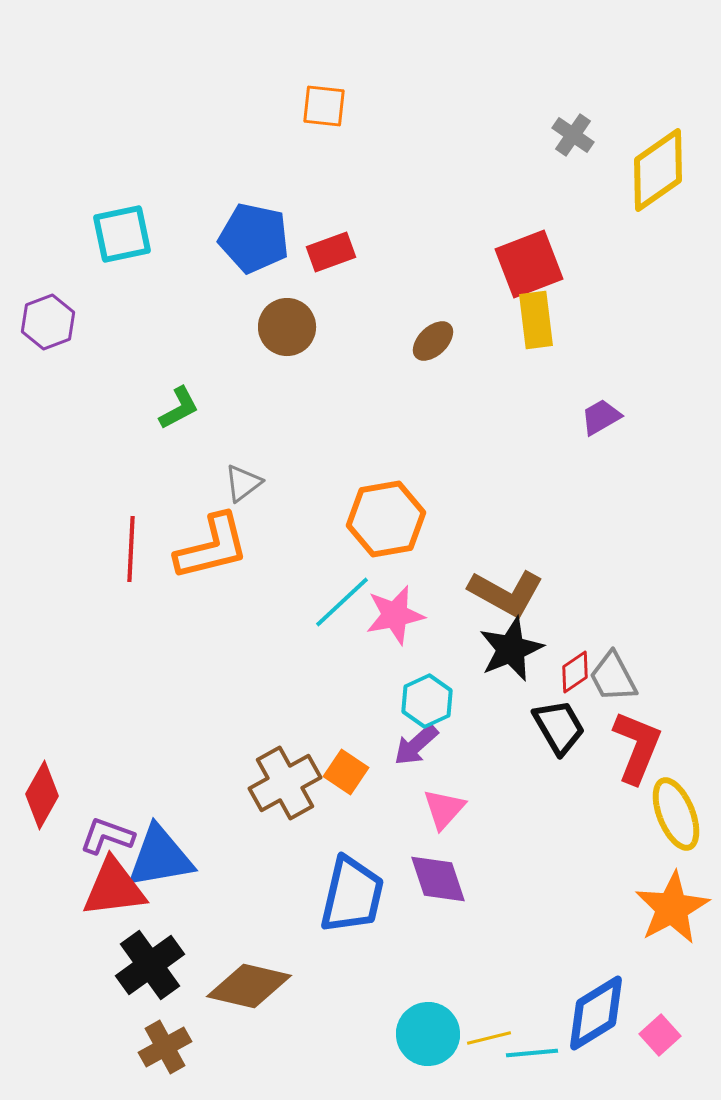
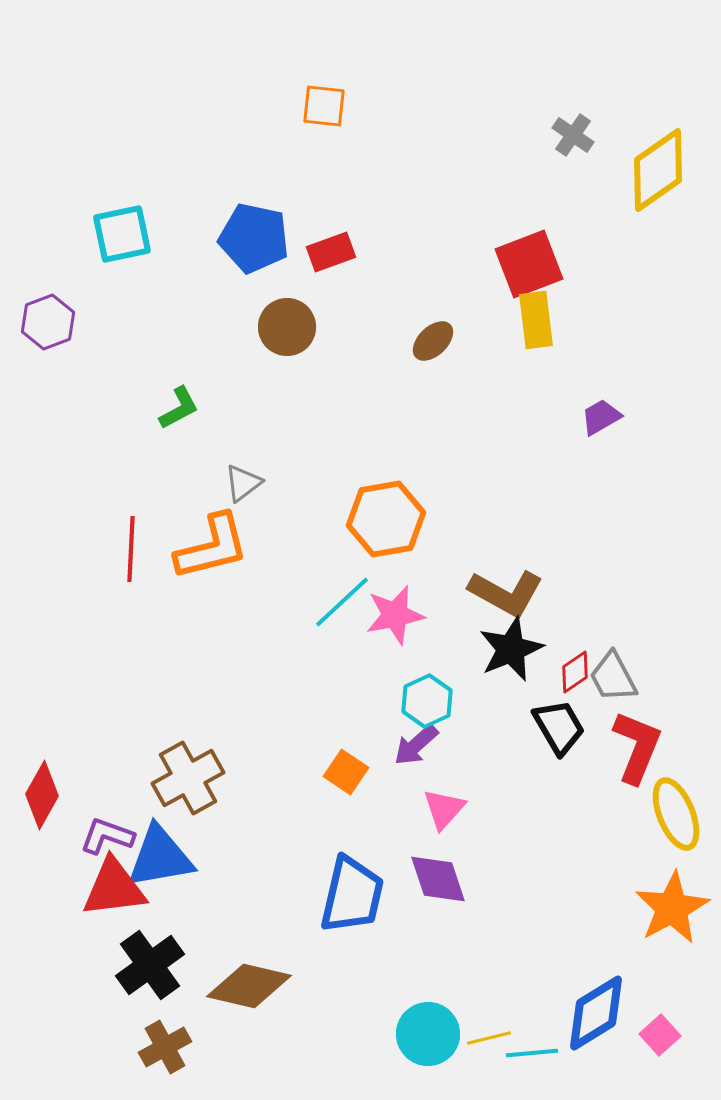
brown cross at (285, 783): moved 97 px left, 5 px up
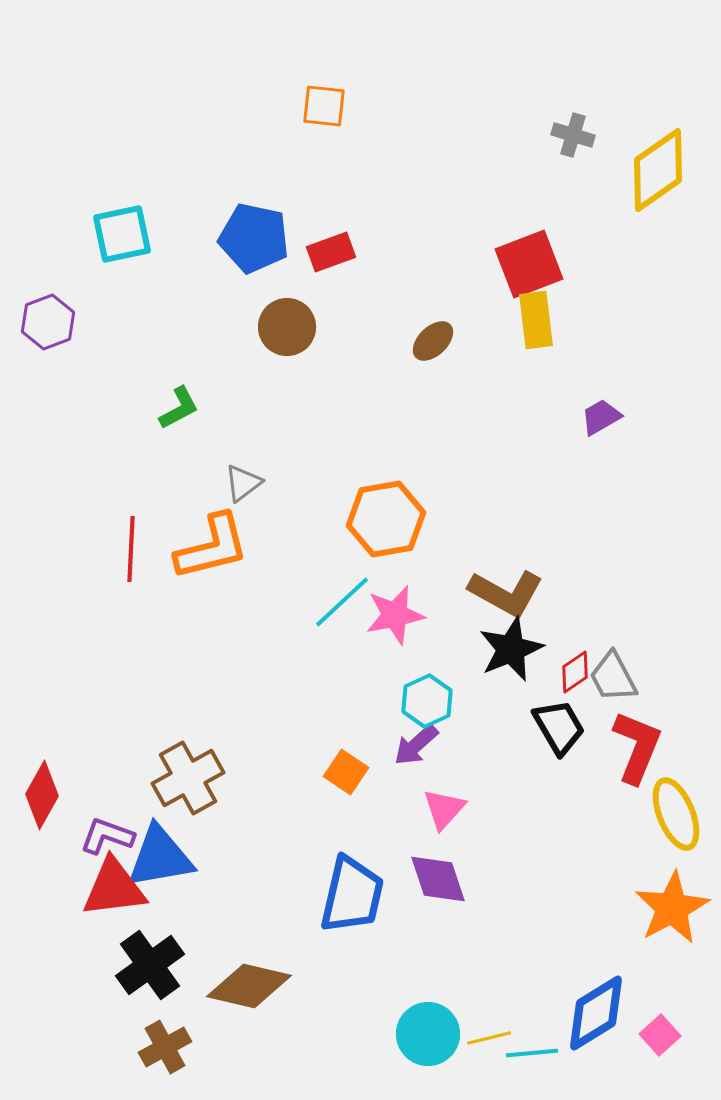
gray cross at (573, 135): rotated 18 degrees counterclockwise
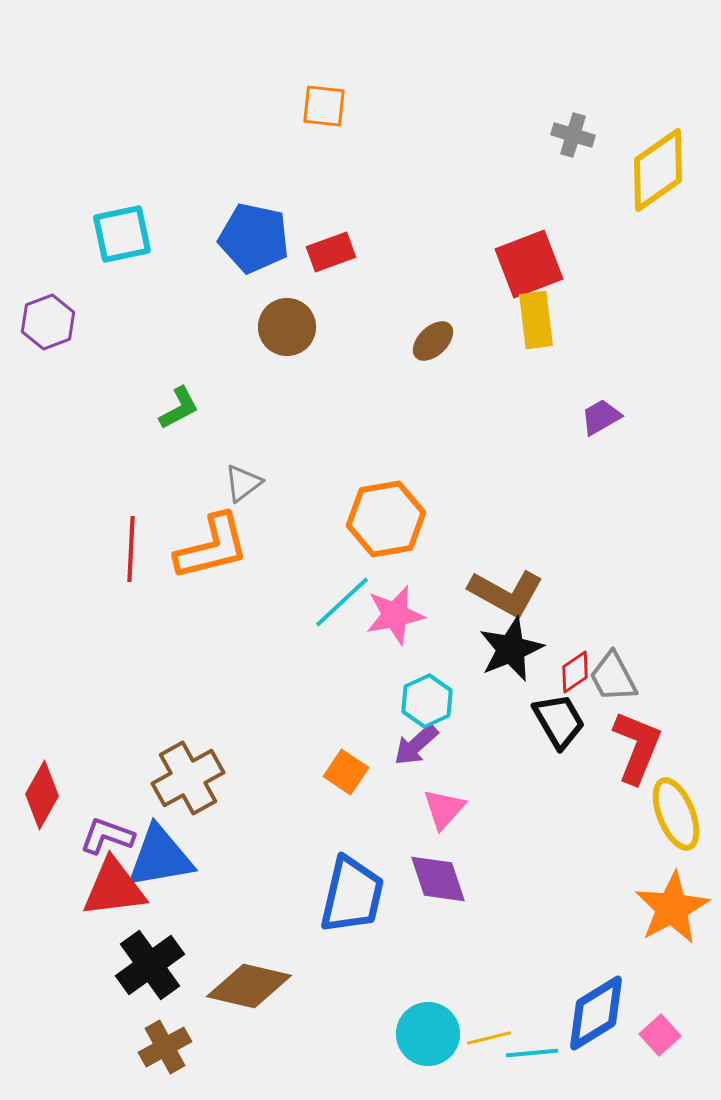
black trapezoid at (559, 727): moved 6 px up
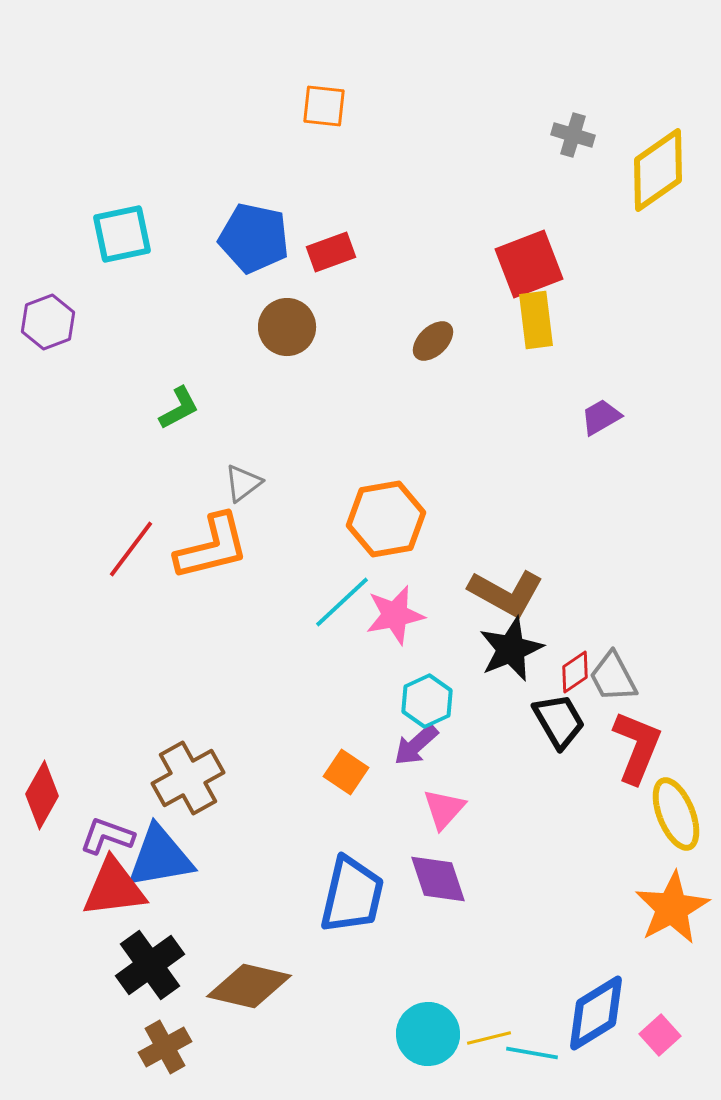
red line at (131, 549): rotated 34 degrees clockwise
cyan line at (532, 1053): rotated 15 degrees clockwise
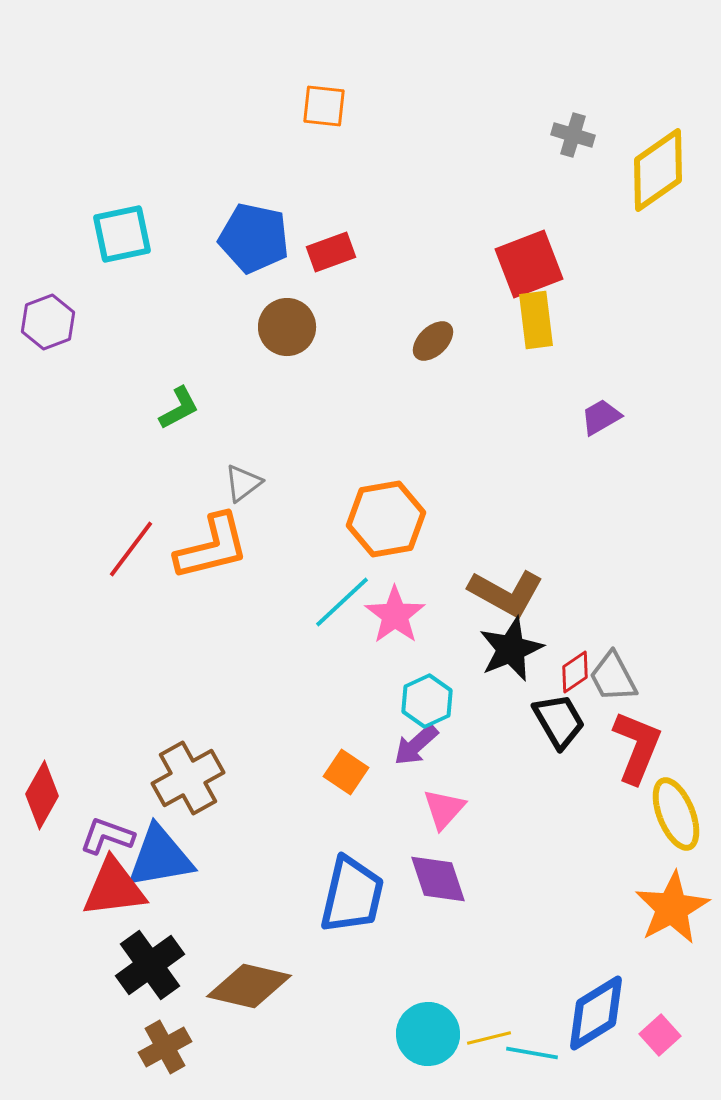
pink star at (395, 615): rotated 24 degrees counterclockwise
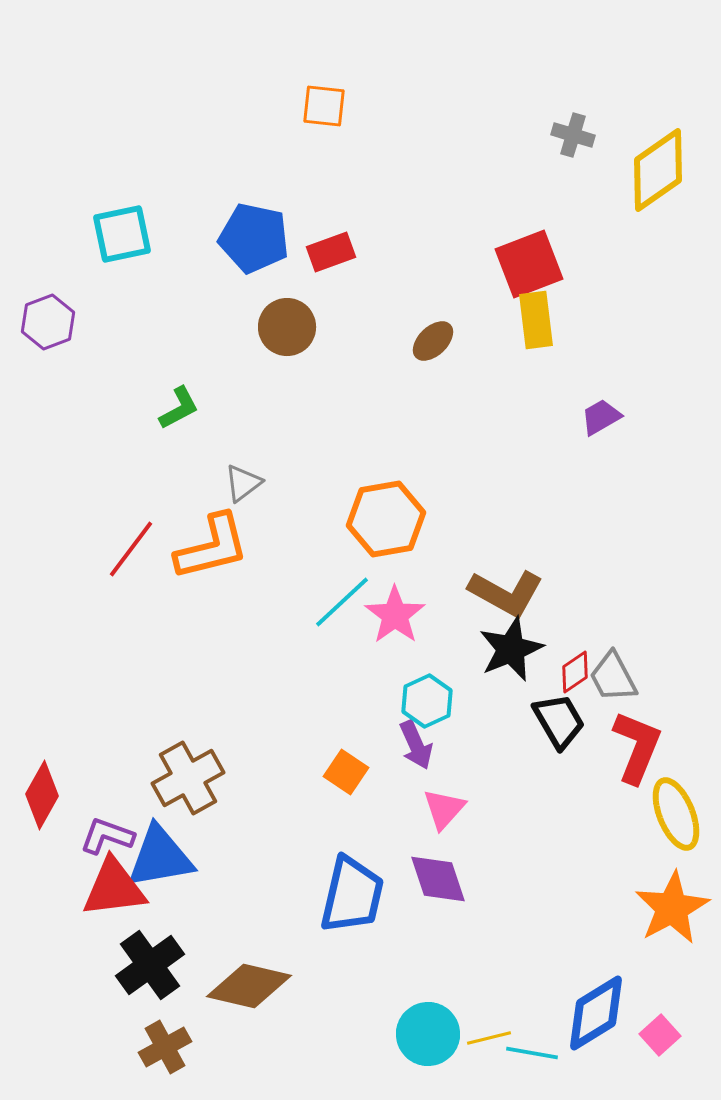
purple arrow at (416, 745): rotated 72 degrees counterclockwise
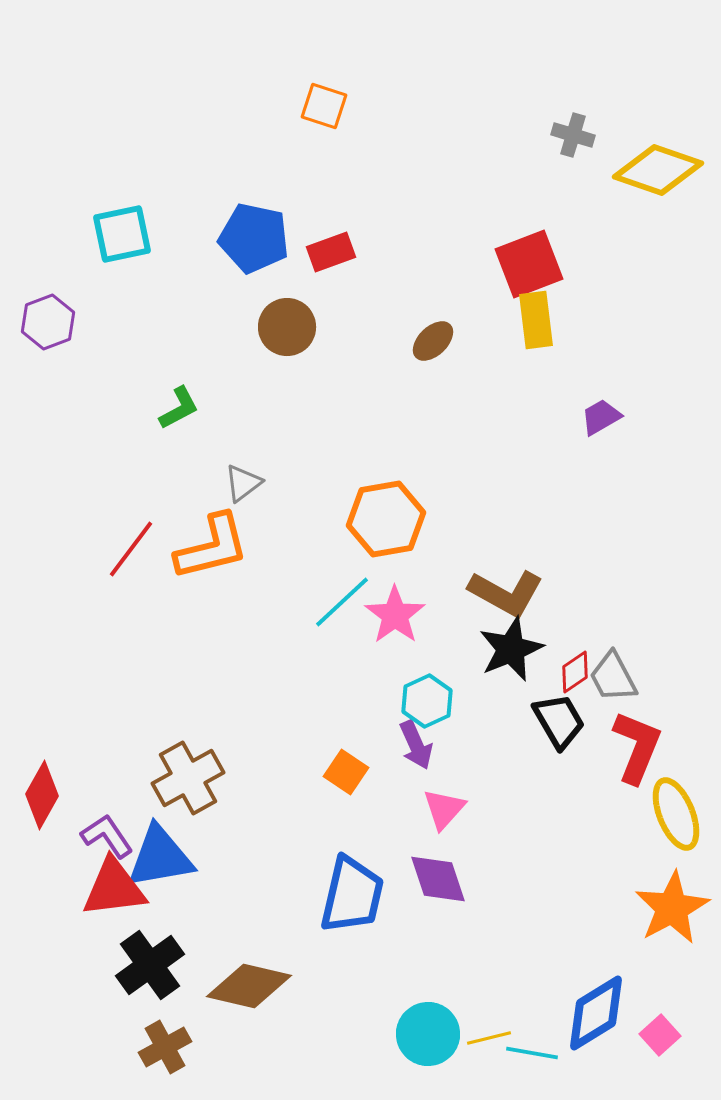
orange square at (324, 106): rotated 12 degrees clockwise
yellow diamond at (658, 170): rotated 54 degrees clockwise
purple L-shape at (107, 836): rotated 36 degrees clockwise
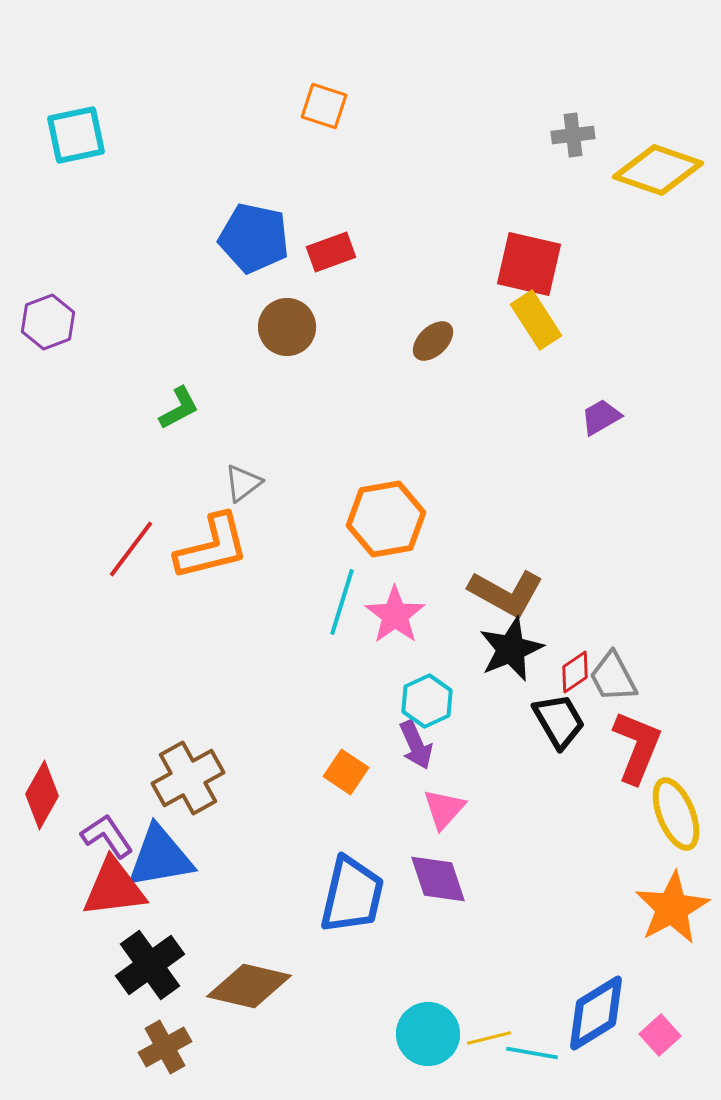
gray cross at (573, 135): rotated 24 degrees counterclockwise
cyan square at (122, 234): moved 46 px left, 99 px up
red square at (529, 264): rotated 34 degrees clockwise
yellow rectangle at (536, 320): rotated 26 degrees counterclockwise
cyan line at (342, 602): rotated 30 degrees counterclockwise
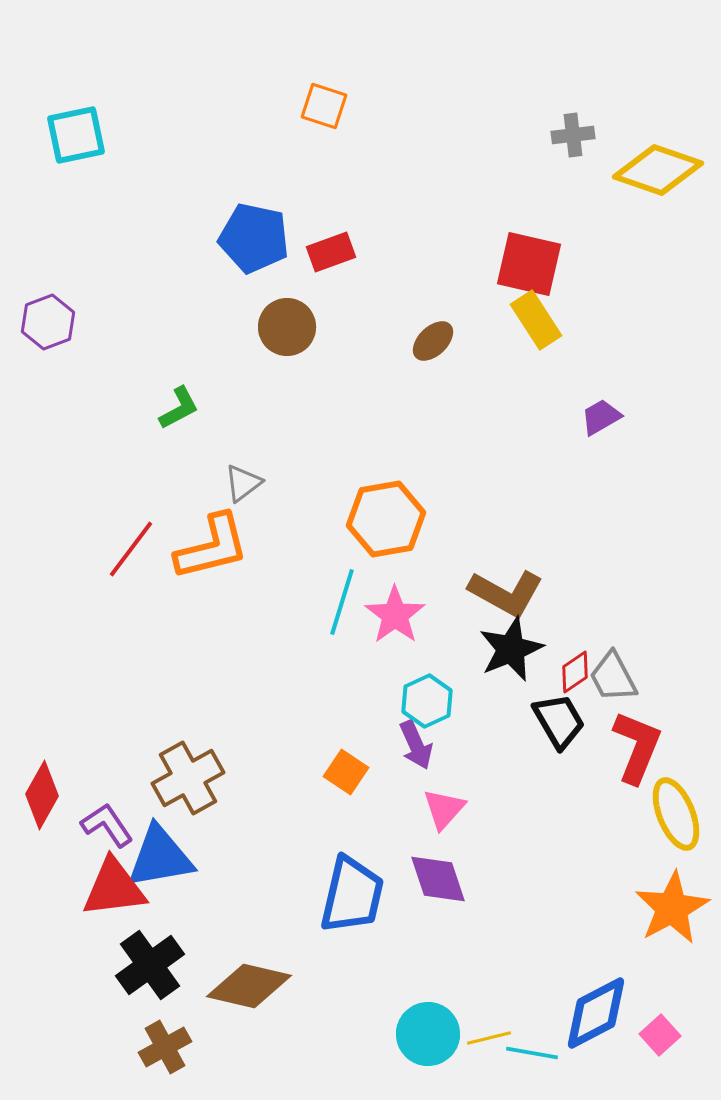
purple L-shape at (107, 836): moved 11 px up
blue diamond at (596, 1013): rotated 4 degrees clockwise
